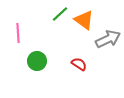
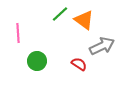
gray arrow: moved 6 px left, 7 px down
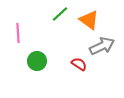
orange triangle: moved 5 px right
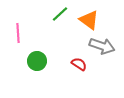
gray arrow: rotated 45 degrees clockwise
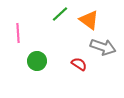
gray arrow: moved 1 px right, 1 px down
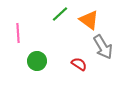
gray arrow: rotated 40 degrees clockwise
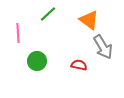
green line: moved 12 px left
red semicircle: moved 1 px down; rotated 21 degrees counterclockwise
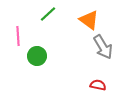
pink line: moved 3 px down
green circle: moved 5 px up
red semicircle: moved 19 px right, 20 px down
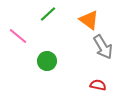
pink line: rotated 48 degrees counterclockwise
green circle: moved 10 px right, 5 px down
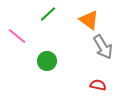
pink line: moved 1 px left
